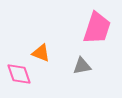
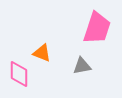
orange triangle: moved 1 px right
pink diamond: rotated 20 degrees clockwise
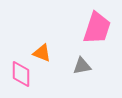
pink diamond: moved 2 px right
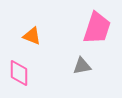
orange triangle: moved 10 px left, 17 px up
pink diamond: moved 2 px left, 1 px up
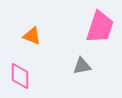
pink trapezoid: moved 3 px right, 1 px up
pink diamond: moved 1 px right, 3 px down
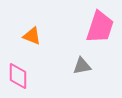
pink diamond: moved 2 px left
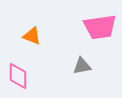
pink trapezoid: rotated 64 degrees clockwise
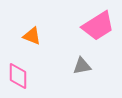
pink trapezoid: moved 2 px left, 1 px up; rotated 24 degrees counterclockwise
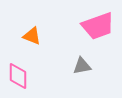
pink trapezoid: rotated 12 degrees clockwise
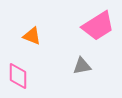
pink trapezoid: rotated 12 degrees counterclockwise
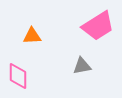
orange triangle: rotated 24 degrees counterclockwise
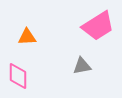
orange triangle: moved 5 px left, 1 px down
